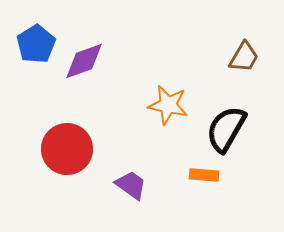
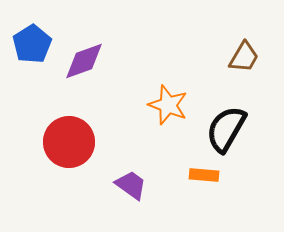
blue pentagon: moved 4 px left
orange star: rotated 9 degrees clockwise
red circle: moved 2 px right, 7 px up
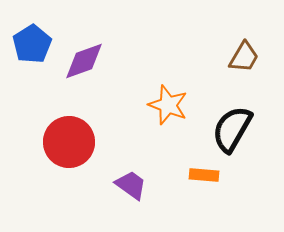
black semicircle: moved 6 px right
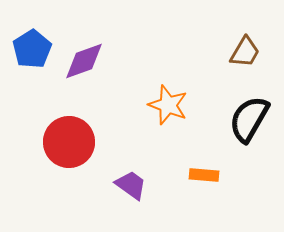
blue pentagon: moved 5 px down
brown trapezoid: moved 1 px right, 5 px up
black semicircle: moved 17 px right, 10 px up
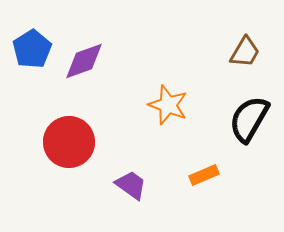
orange rectangle: rotated 28 degrees counterclockwise
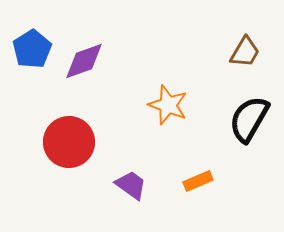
orange rectangle: moved 6 px left, 6 px down
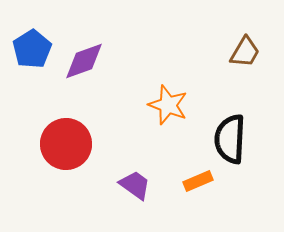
black semicircle: moved 19 px left, 20 px down; rotated 27 degrees counterclockwise
red circle: moved 3 px left, 2 px down
purple trapezoid: moved 4 px right
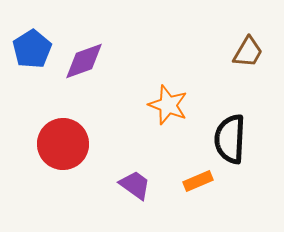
brown trapezoid: moved 3 px right
red circle: moved 3 px left
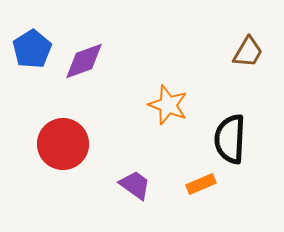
orange rectangle: moved 3 px right, 3 px down
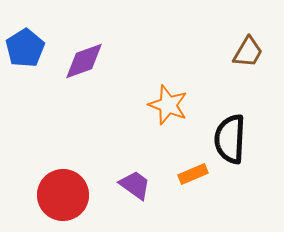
blue pentagon: moved 7 px left, 1 px up
red circle: moved 51 px down
orange rectangle: moved 8 px left, 10 px up
